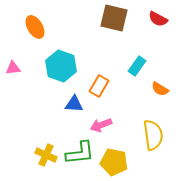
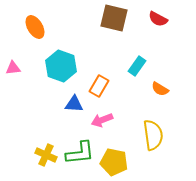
pink arrow: moved 1 px right, 5 px up
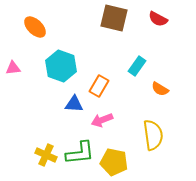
orange ellipse: rotated 15 degrees counterclockwise
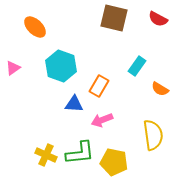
pink triangle: rotated 28 degrees counterclockwise
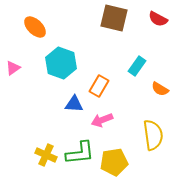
cyan hexagon: moved 3 px up
yellow pentagon: rotated 20 degrees counterclockwise
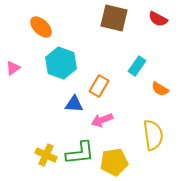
orange ellipse: moved 6 px right
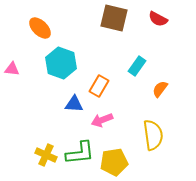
orange ellipse: moved 1 px left, 1 px down
pink triangle: moved 1 px left, 1 px down; rotated 42 degrees clockwise
orange semicircle: rotated 96 degrees clockwise
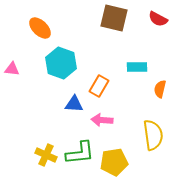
cyan rectangle: moved 1 px down; rotated 54 degrees clockwise
orange semicircle: rotated 24 degrees counterclockwise
pink arrow: rotated 25 degrees clockwise
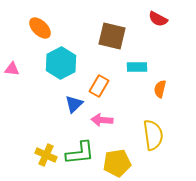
brown square: moved 2 px left, 18 px down
cyan hexagon: rotated 12 degrees clockwise
blue triangle: rotated 48 degrees counterclockwise
yellow pentagon: moved 3 px right, 1 px down
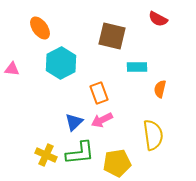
orange ellipse: rotated 10 degrees clockwise
orange rectangle: moved 7 px down; rotated 50 degrees counterclockwise
blue triangle: moved 18 px down
pink arrow: rotated 30 degrees counterclockwise
